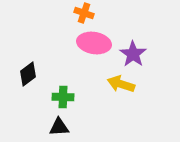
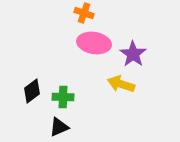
black diamond: moved 4 px right, 17 px down
black triangle: rotated 20 degrees counterclockwise
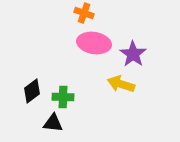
black triangle: moved 6 px left, 4 px up; rotated 30 degrees clockwise
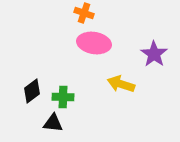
purple star: moved 21 px right
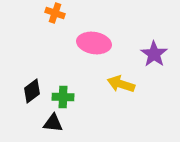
orange cross: moved 29 px left
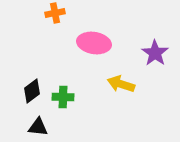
orange cross: rotated 30 degrees counterclockwise
purple star: moved 1 px right, 1 px up
black triangle: moved 15 px left, 4 px down
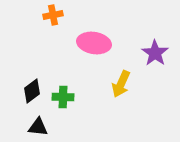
orange cross: moved 2 px left, 2 px down
yellow arrow: rotated 84 degrees counterclockwise
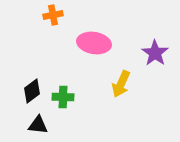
black triangle: moved 2 px up
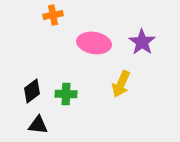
purple star: moved 13 px left, 11 px up
green cross: moved 3 px right, 3 px up
